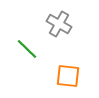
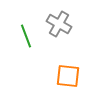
green line: moved 1 px left, 13 px up; rotated 25 degrees clockwise
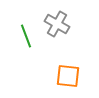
gray cross: moved 2 px left
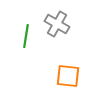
green line: rotated 30 degrees clockwise
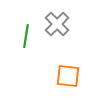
gray cross: rotated 15 degrees clockwise
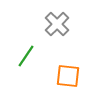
green line: moved 20 px down; rotated 25 degrees clockwise
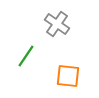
gray cross: rotated 10 degrees counterclockwise
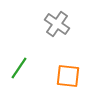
green line: moved 7 px left, 12 px down
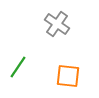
green line: moved 1 px left, 1 px up
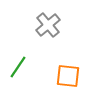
gray cross: moved 9 px left, 1 px down; rotated 15 degrees clockwise
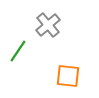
green line: moved 16 px up
